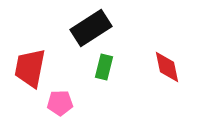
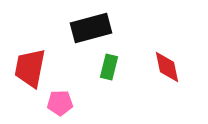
black rectangle: rotated 18 degrees clockwise
green rectangle: moved 5 px right
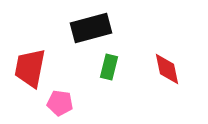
red diamond: moved 2 px down
pink pentagon: rotated 10 degrees clockwise
